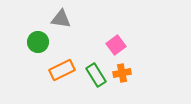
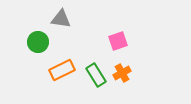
pink square: moved 2 px right, 4 px up; rotated 18 degrees clockwise
orange cross: rotated 18 degrees counterclockwise
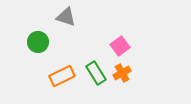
gray triangle: moved 5 px right, 2 px up; rotated 10 degrees clockwise
pink square: moved 2 px right, 5 px down; rotated 18 degrees counterclockwise
orange rectangle: moved 6 px down
green rectangle: moved 2 px up
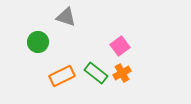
green rectangle: rotated 20 degrees counterclockwise
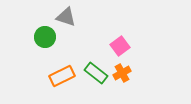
green circle: moved 7 px right, 5 px up
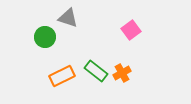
gray triangle: moved 2 px right, 1 px down
pink square: moved 11 px right, 16 px up
green rectangle: moved 2 px up
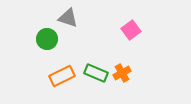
green circle: moved 2 px right, 2 px down
green rectangle: moved 2 px down; rotated 15 degrees counterclockwise
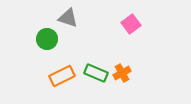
pink square: moved 6 px up
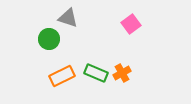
green circle: moved 2 px right
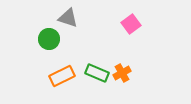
green rectangle: moved 1 px right
